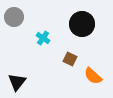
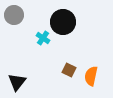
gray circle: moved 2 px up
black circle: moved 19 px left, 2 px up
brown square: moved 1 px left, 11 px down
orange semicircle: moved 2 px left; rotated 60 degrees clockwise
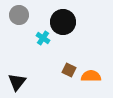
gray circle: moved 5 px right
orange semicircle: rotated 78 degrees clockwise
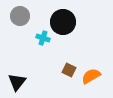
gray circle: moved 1 px right, 1 px down
cyan cross: rotated 16 degrees counterclockwise
orange semicircle: rotated 30 degrees counterclockwise
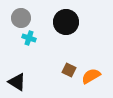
gray circle: moved 1 px right, 2 px down
black circle: moved 3 px right
cyan cross: moved 14 px left
black triangle: rotated 36 degrees counterclockwise
